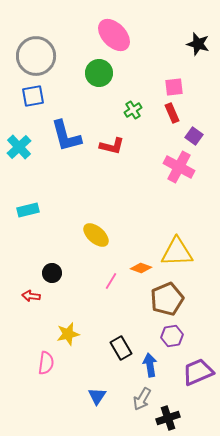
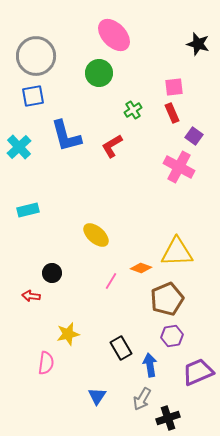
red L-shape: rotated 135 degrees clockwise
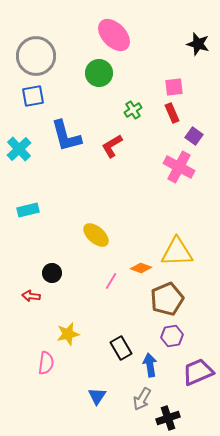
cyan cross: moved 2 px down
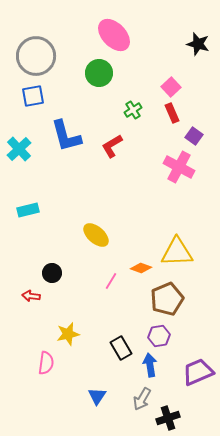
pink square: moved 3 px left; rotated 36 degrees counterclockwise
purple hexagon: moved 13 px left
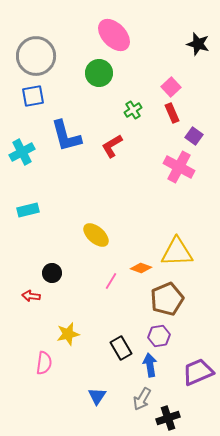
cyan cross: moved 3 px right, 3 px down; rotated 15 degrees clockwise
pink semicircle: moved 2 px left
